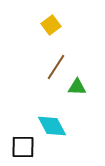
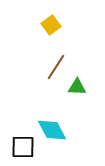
cyan diamond: moved 4 px down
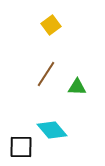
brown line: moved 10 px left, 7 px down
cyan diamond: rotated 12 degrees counterclockwise
black square: moved 2 px left
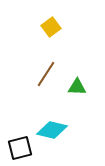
yellow square: moved 2 px down
cyan diamond: rotated 36 degrees counterclockwise
black square: moved 1 px left, 1 px down; rotated 15 degrees counterclockwise
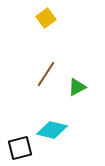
yellow square: moved 5 px left, 9 px up
green triangle: rotated 30 degrees counterclockwise
